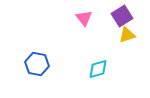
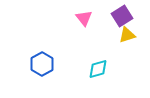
blue hexagon: moved 5 px right; rotated 20 degrees clockwise
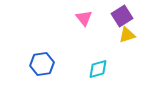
blue hexagon: rotated 20 degrees clockwise
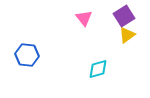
purple square: moved 2 px right
yellow triangle: rotated 18 degrees counterclockwise
blue hexagon: moved 15 px left, 9 px up; rotated 15 degrees clockwise
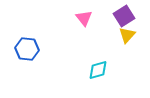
yellow triangle: rotated 12 degrees counterclockwise
blue hexagon: moved 6 px up
cyan diamond: moved 1 px down
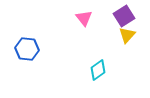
cyan diamond: rotated 20 degrees counterclockwise
